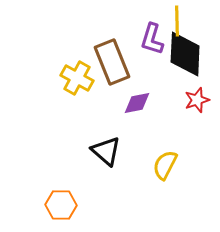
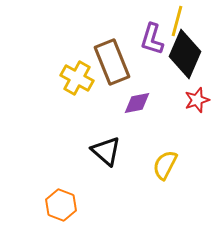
yellow line: rotated 16 degrees clockwise
black diamond: rotated 21 degrees clockwise
orange hexagon: rotated 20 degrees clockwise
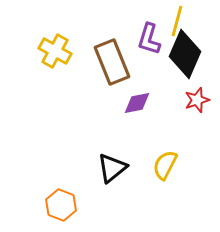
purple L-shape: moved 3 px left
yellow cross: moved 22 px left, 27 px up
black triangle: moved 6 px right, 17 px down; rotated 40 degrees clockwise
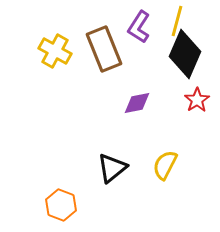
purple L-shape: moved 10 px left, 12 px up; rotated 16 degrees clockwise
brown rectangle: moved 8 px left, 13 px up
red star: rotated 15 degrees counterclockwise
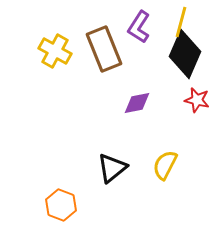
yellow line: moved 4 px right, 1 px down
red star: rotated 25 degrees counterclockwise
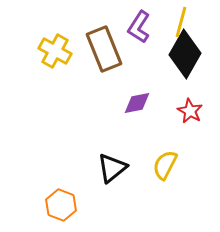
black diamond: rotated 6 degrees clockwise
red star: moved 7 px left, 11 px down; rotated 15 degrees clockwise
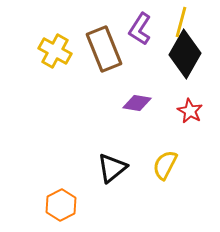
purple L-shape: moved 1 px right, 2 px down
purple diamond: rotated 20 degrees clockwise
orange hexagon: rotated 12 degrees clockwise
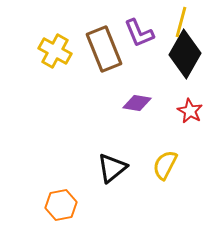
purple L-shape: moved 1 px left, 4 px down; rotated 56 degrees counterclockwise
orange hexagon: rotated 16 degrees clockwise
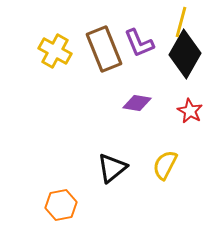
purple L-shape: moved 10 px down
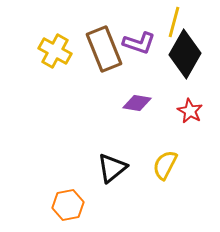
yellow line: moved 7 px left
purple L-shape: rotated 48 degrees counterclockwise
orange hexagon: moved 7 px right
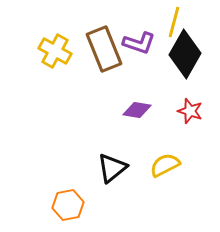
purple diamond: moved 7 px down
red star: rotated 10 degrees counterclockwise
yellow semicircle: rotated 36 degrees clockwise
